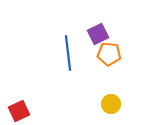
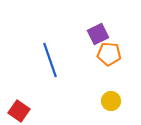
blue line: moved 18 px left, 7 px down; rotated 12 degrees counterclockwise
yellow circle: moved 3 px up
red square: rotated 30 degrees counterclockwise
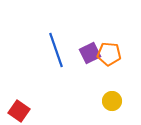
purple square: moved 8 px left, 19 px down
blue line: moved 6 px right, 10 px up
yellow circle: moved 1 px right
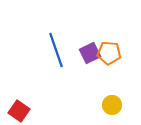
orange pentagon: moved 1 px up
yellow circle: moved 4 px down
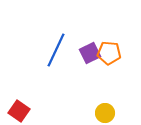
blue line: rotated 44 degrees clockwise
yellow circle: moved 7 px left, 8 px down
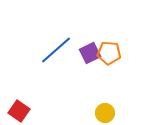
blue line: rotated 24 degrees clockwise
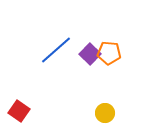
purple square: moved 1 px down; rotated 20 degrees counterclockwise
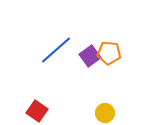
purple square: moved 2 px down; rotated 10 degrees clockwise
red square: moved 18 px right
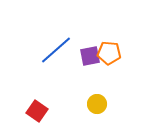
purple square: rotated 25 degrees clockwise
yellow circle: moved 8 px left, 9 px up
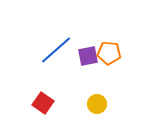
purple square: moved 2 px left
red square: moved 6 px right, 8 px up
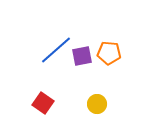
purple square: moved 6 px left
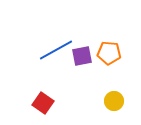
blue line: rotated 12 degrees clockwise
yellow circle: moved 17 px right, 3 px up
